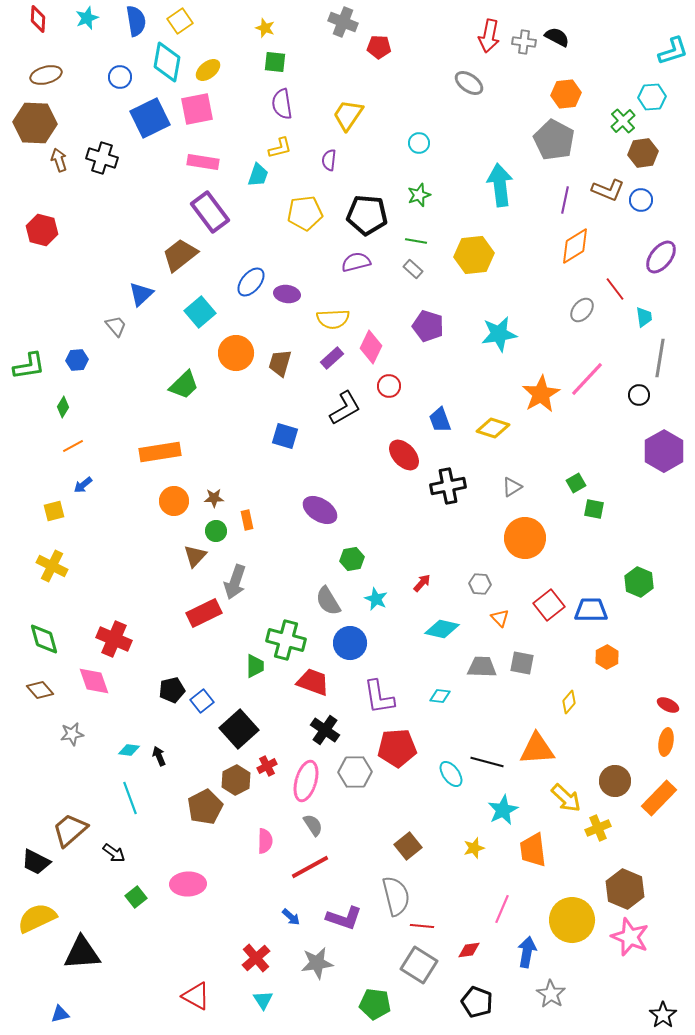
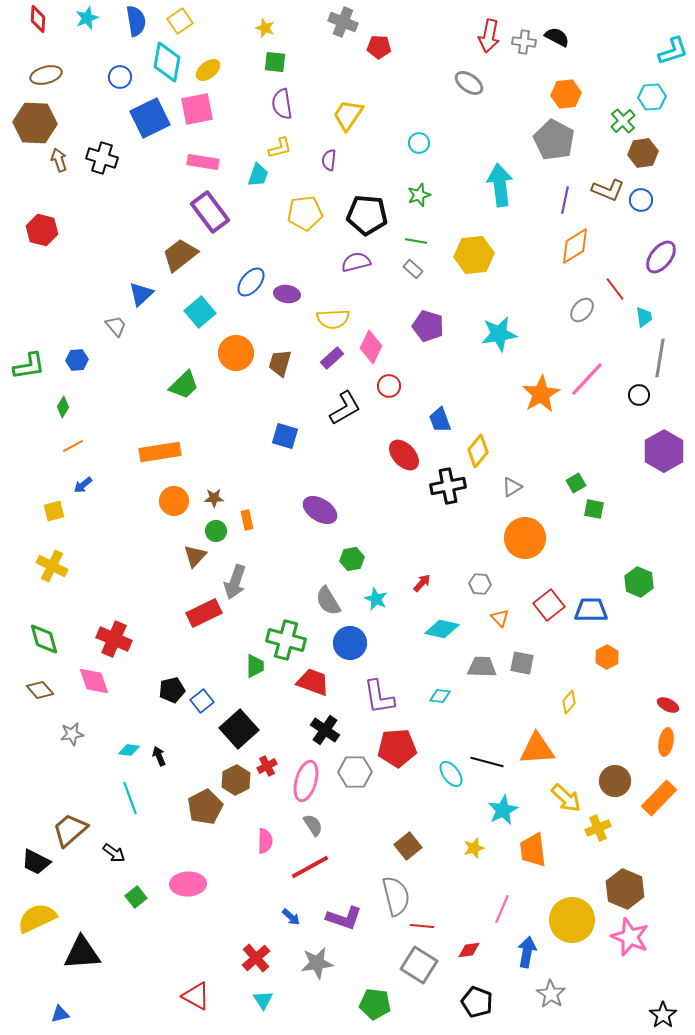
yellow diamond at (493, 428): moved 15 px left, 23 px down; rotated 68 degrees counterclockwise
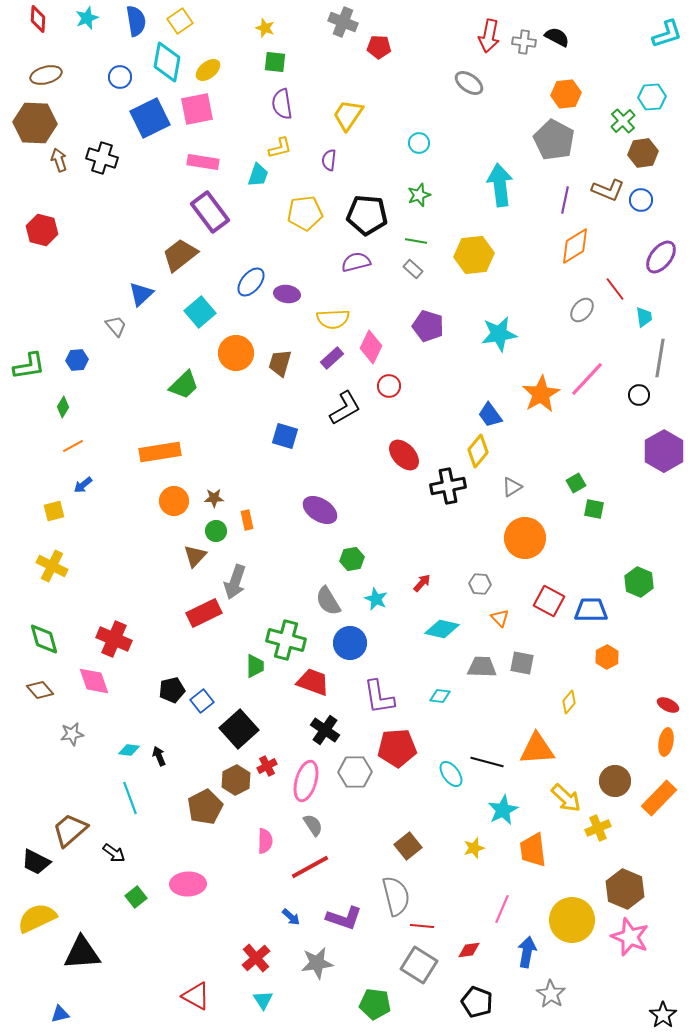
cyan L-shape at (673, 51): moved 6 px left, 17 px up
blue trapezoid at (440, 420): moved 50 px right, 5 px up; rotated 16 degrees counterclockwise
red square at (549, 605): moved 4 px up; rotated 24 degrees counterclockwise
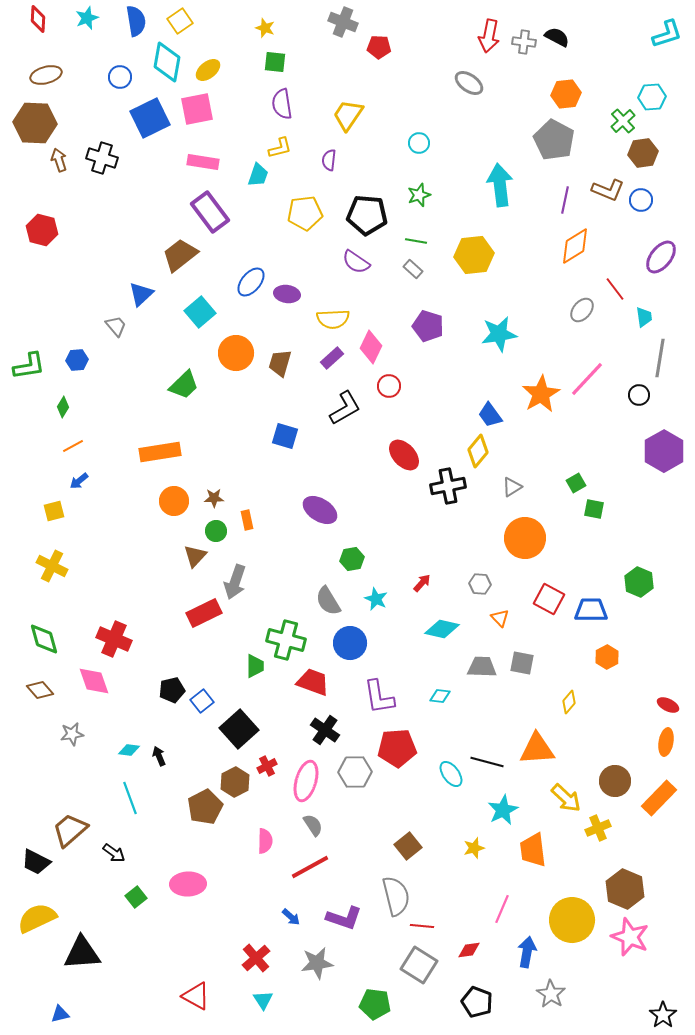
purple semicircle at (356, 262): rotated 132 degrees counterclockwise
blue arrow at (83, 485): moved 4 px left, 4 px up
red square at (549, 601): moved 2 px up
brown hexagon at (236, 780): moved 1 px left, 2 px down
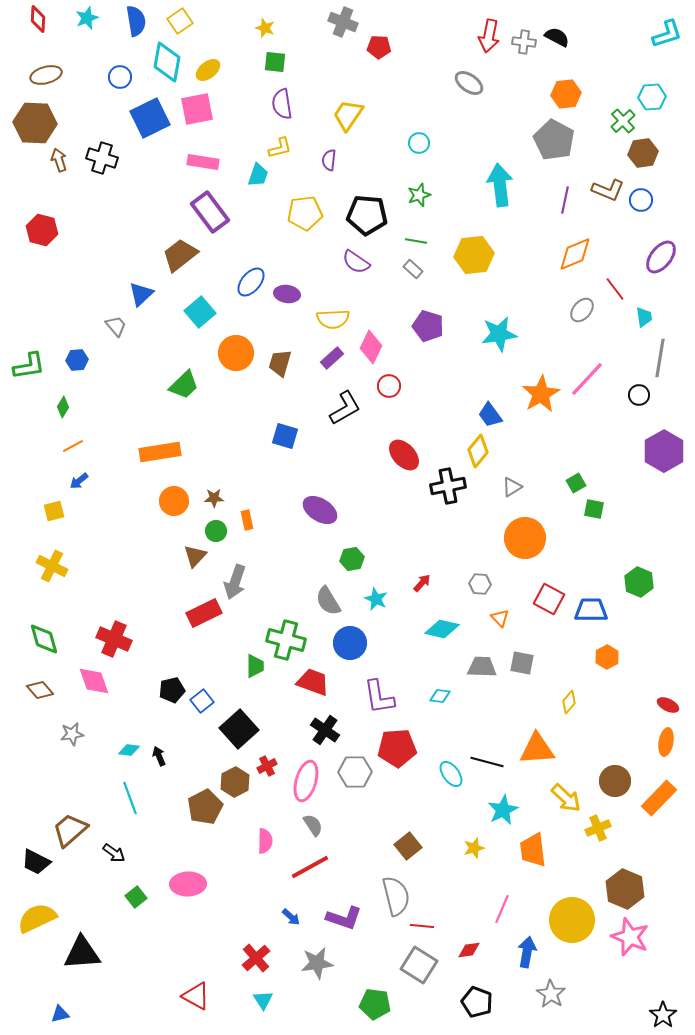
orange diamond at (575, 246): moved 8 px down; rotated 9 degrees clockwise
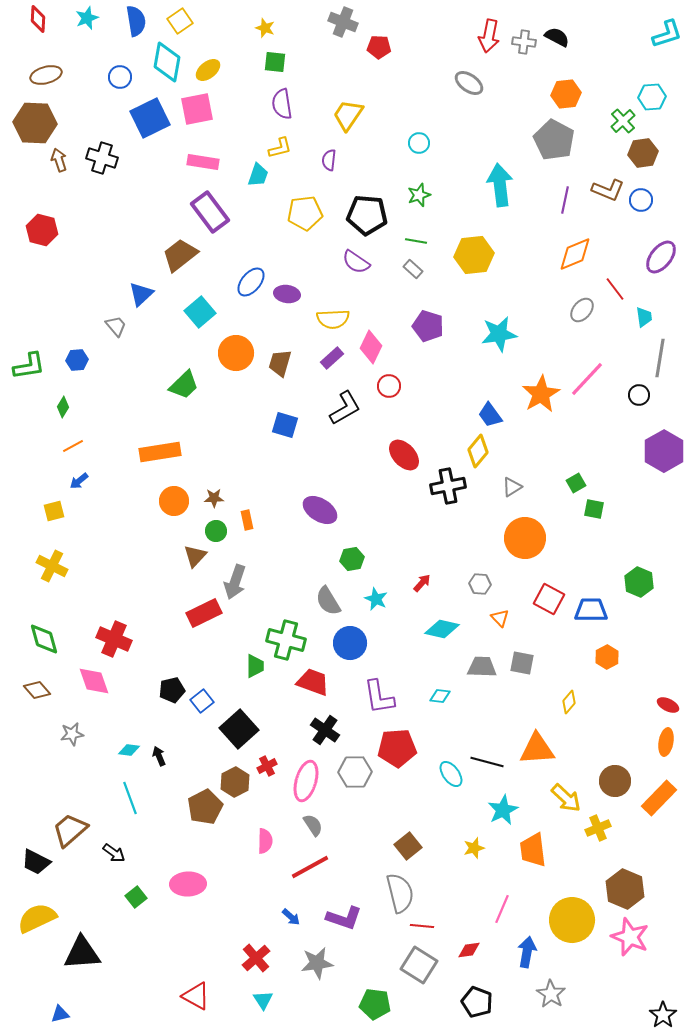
blue square at (285, 436): moved 11 px up
brown diamond at (40, 690): moved 3 px left
gray semicircle at (396, 896): moved 4 px right, 3 px up
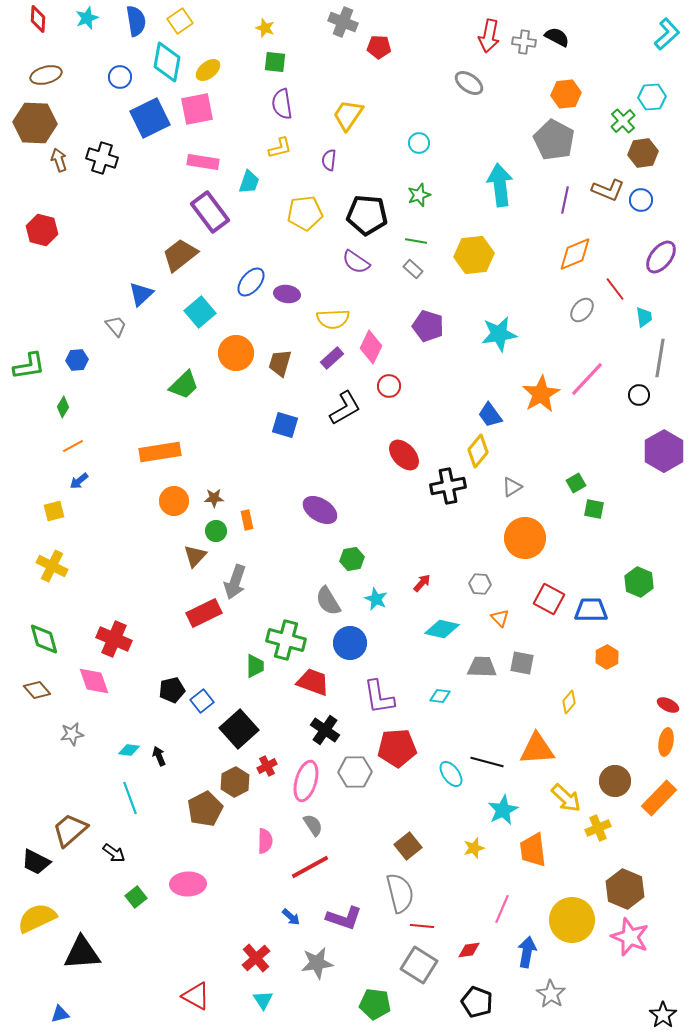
cyan L-shape at (667, 34): rotated 24 degrees counterclockwise
cyan trapezoid at (258, 175): moved 9 px left, 7 px down
brown pentagon at (205, 807): moved 2 px down
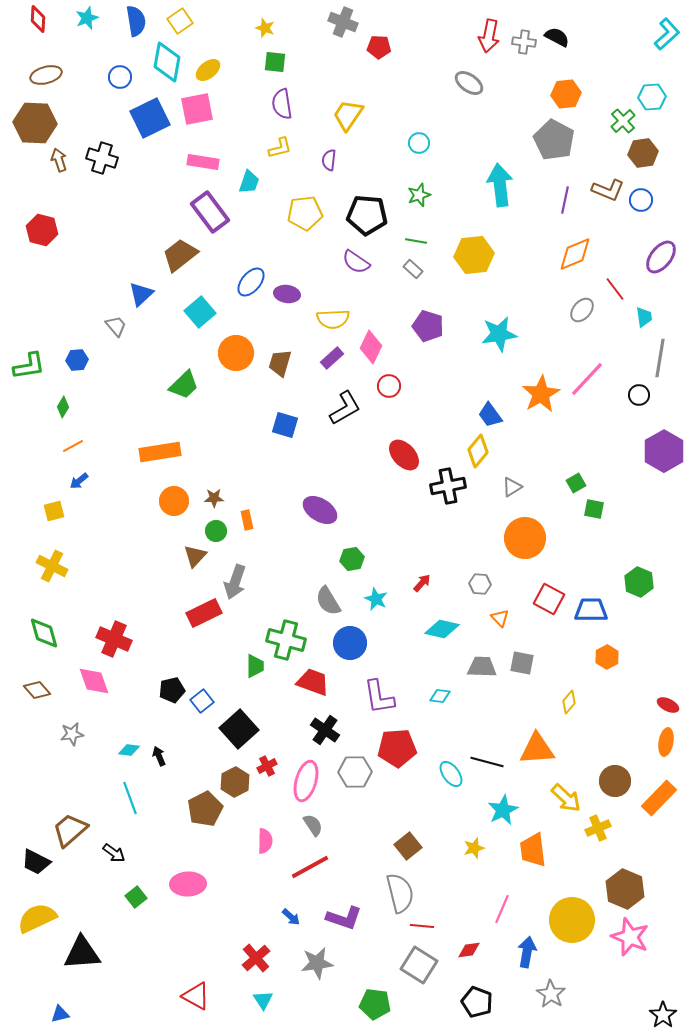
green diamond at (44, 639): moved 6 px up
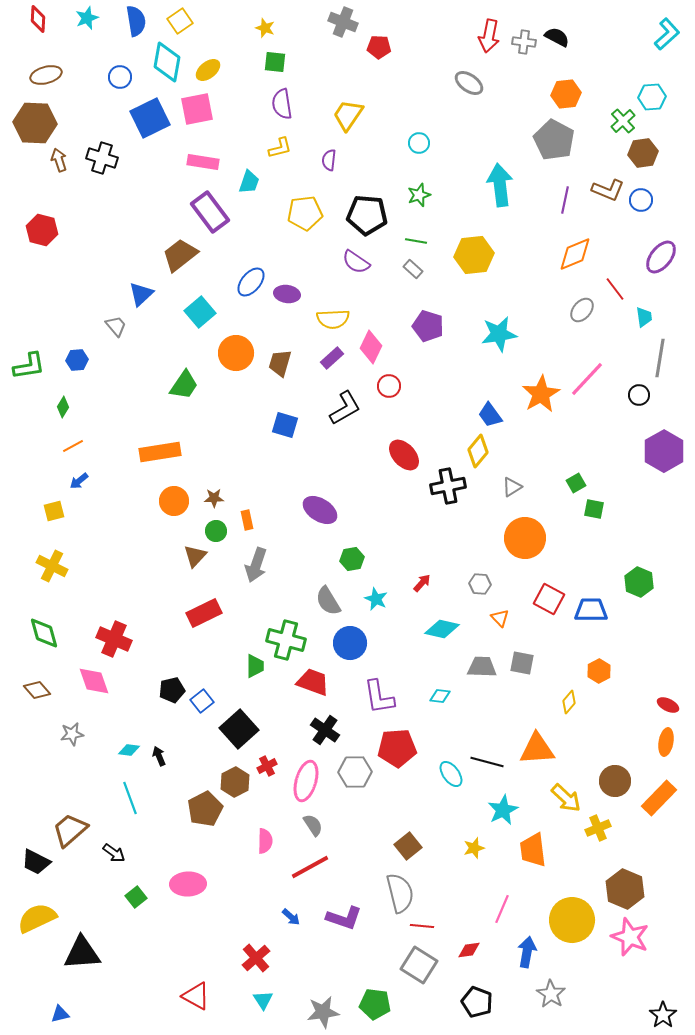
green trapezoid at (184, 385): rotated 12 degrees counterclockwise
gray arrow at (235, 582): moved 21 px right, 17 px up
orange hexagon at (607, 657): moved 8 px left, 14 px down
gray star at (317, 963): moved 6 px right, 49 px down
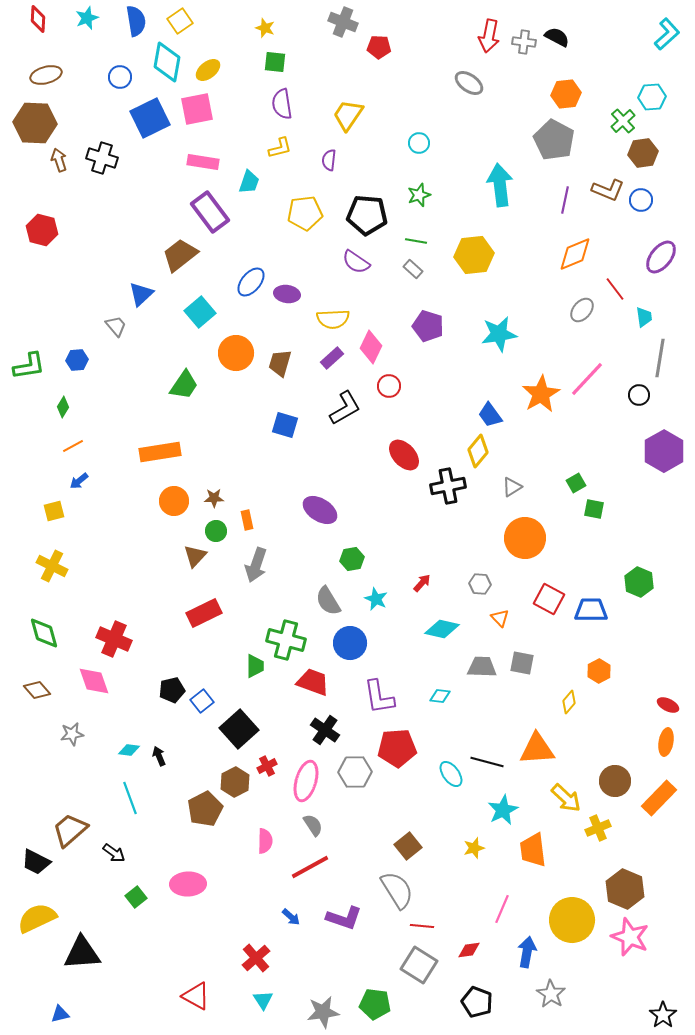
gray semicircle at (400, 893): moved 3 px left, 3 px up; rotated 18 degrees counterclockwise
